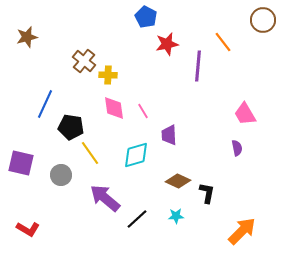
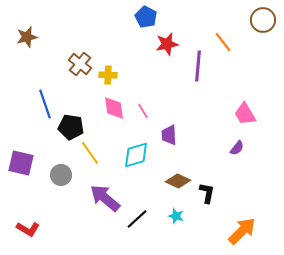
brown cross: moved 4 px left, 3 px down
blue line: rotated 44 degrees counterclockwise
purple semicircle: rotated 49 degrees clockwise
cyan star: rotated 21 degrees clockwise
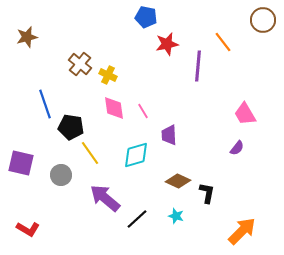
blue pentagon: rotated 15 degrees counterclockwise
yellow cross: rotated 24 degrees clockwise
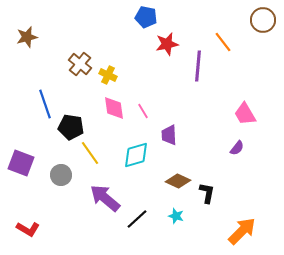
purple square: rotated 8 degrees clockwise
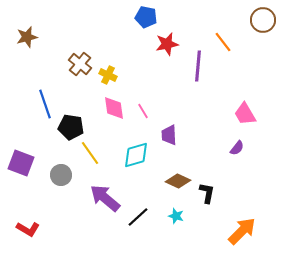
black line: moved 1 px right, 2 px up
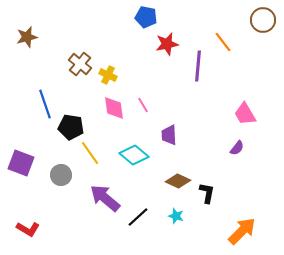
pink line: moved 6 px up
cyan diamond: moved 2 px left; rotated 56 degrees clockwise
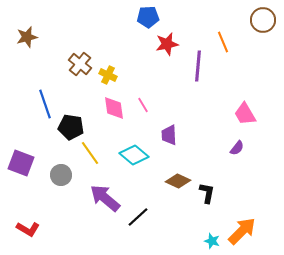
blue pentagon: moved 2 px right; rotated 15 degrees counterclockwise
orange line: rotated 15 degrees clockwise
cyan star: moved 36 px right, 25 px down
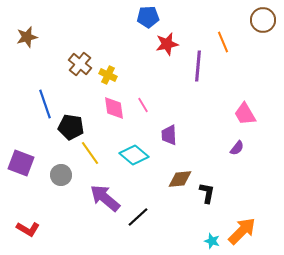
brown diamond: moved 2 px right, 2 px up; rotated 30 degrees counterclockwise
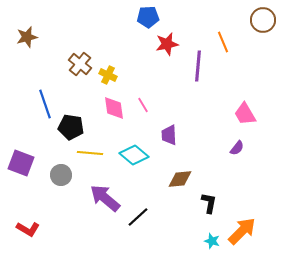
yellow line: rotated 50 degrees counterclockwise
black L-shape: moved 2 px right, 10 px down
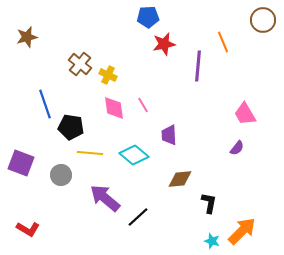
red star: moved 3 px left
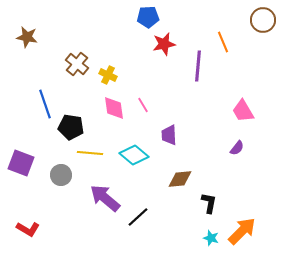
brown star: rotated 25 degrees clockwise
brown cross: moved 3 px left
pink trapezoid: moved 2 px left, 3 px up
cyan star: moved 1 px left, 3 px up
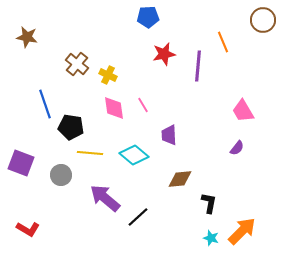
red star: moved 10 px down
